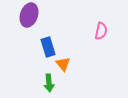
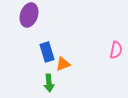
pink semicircle: moved 15 px right, 19 px down
blue rectangle: moved 1 px left, 5 px down
orange triangle: rotated 49 degrees clockwise
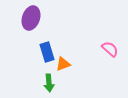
purple ellipse: moved 2 px right, 3 px down
pink semicircle: moved 6 px left, 1 px up; rotated 60 degrees counterclockwise
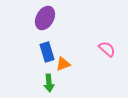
purple ellipse: moved 14 px right; rotated 10 degrees clockwise
pink semicircle: moved 3 px left
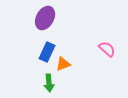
blue rectangle: rotated 42 degrees clockwise
